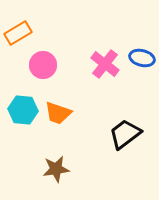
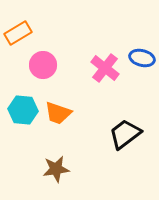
pink cross: moved 4 px down
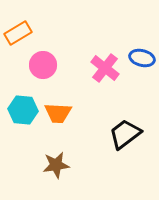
orange trapezoid: rotated 16 degrees counterclockwise
brown star: moved 4 px up
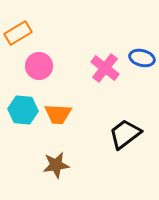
pink circle: moved 4 px left, 1 px down
orange trapezoid: moved 1 px down
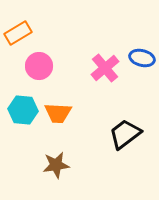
pink cross: rotated 12 degrees clockwise
orange trapezoid: moved 1 px up
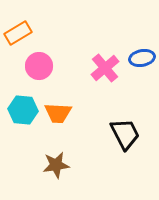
blue ellipse: rotated 25 degrees counterclockwise
black trapezoid: rotated 100 degrees clockwise
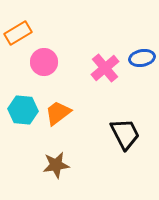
pink circle: moved 5 px right, 4 px up
orange trapezoid: rotated 140 degrees clockwise
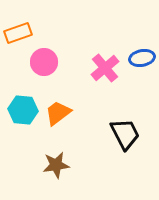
orange rectangle: rotated 12 degrees clockwise
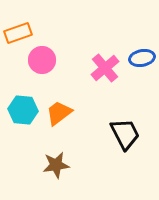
pink circle: moved 2 px left, 2 px up
orange trapezoid: moved 1 px right
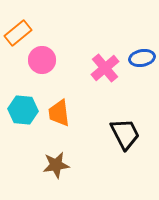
orange rectangle: rotated 20 degrees counterclockwise
orange trapezoid: rotated 60 degrees counterclockwise
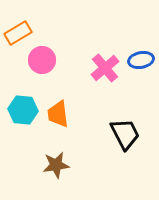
orange rectangle: rotated 8 degrees clockwise
blue ellipse: moved 1 px left, 2 px down
orange trapezoid: moved 1 px left, 1 px down
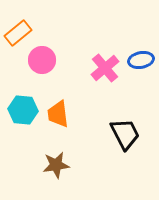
orange rectangle: rotated 8 degrees counterclockwise
